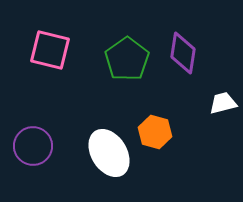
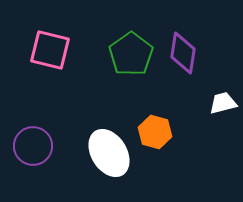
green pentagon: moved 4 px right, 5 px up
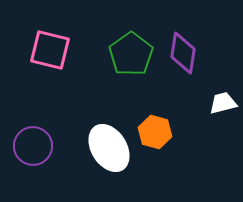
white ellipse: moved 5 px up
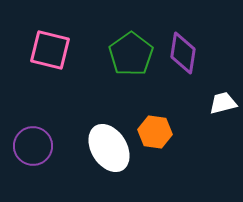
orange hexagon: rotated 8 degrees counterclockwise
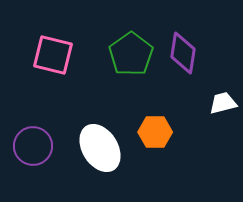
pink square: moved 3 px right, 5 px down
orange hexagon: rotated 8 degrees counterclockwise
white ellipse: moved 9 px left
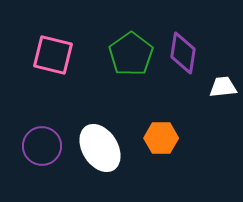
white trapezoid: moved 16 px up; rotated 8 degrees clockwise
orange hexagon: moved 6 px right, 6 px down
purple circle: moved 9 px right
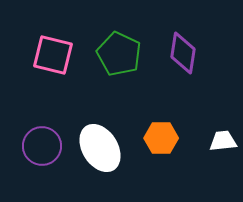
green pentagon: moved 12 px left; rotated 12 degrees counterclockwise
white trapezoid: moved 54 px down
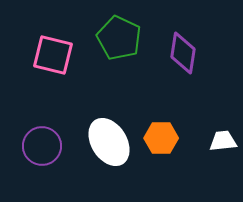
green pentagon: moved 16 px up
white ellipse: moved 9 px right, 6 px up
